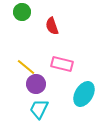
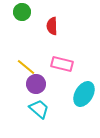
red semicircle: rotated 18 degrees clockwise
cyan trapezoid: rotated 105 degrees clockwise
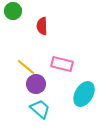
green circle: moved 9 px left, 1 px up
red semicircle: moved 10 px left
cyan trapezoid: moved 1 px right
